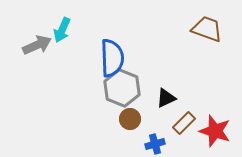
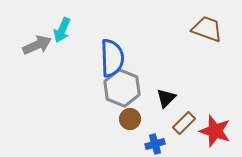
black triangle: rotated 20 degrees counterclockwise
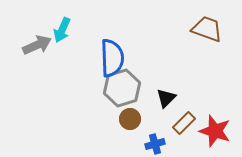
gray hexagon: rotated 21 degrees clockwise
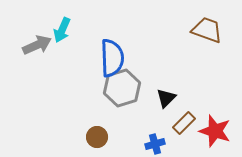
brown trapezoid: moved 1 px down
brown circle: moved 33 px left, 18 px down
